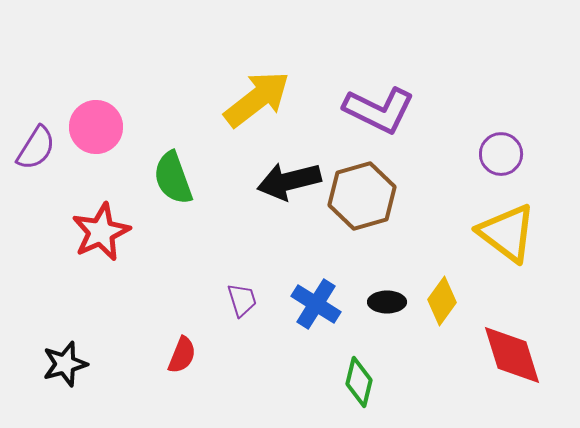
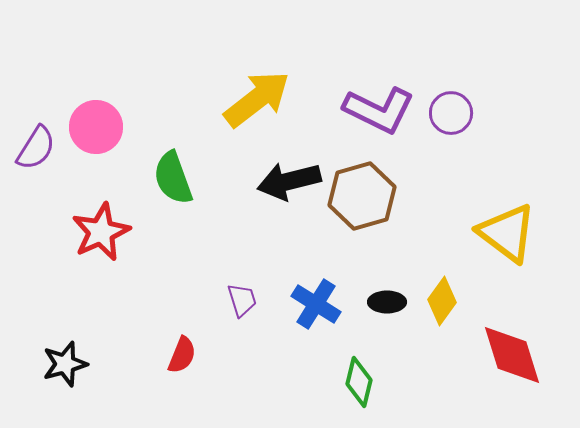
purple circle: moved 50 px left, 41 px up
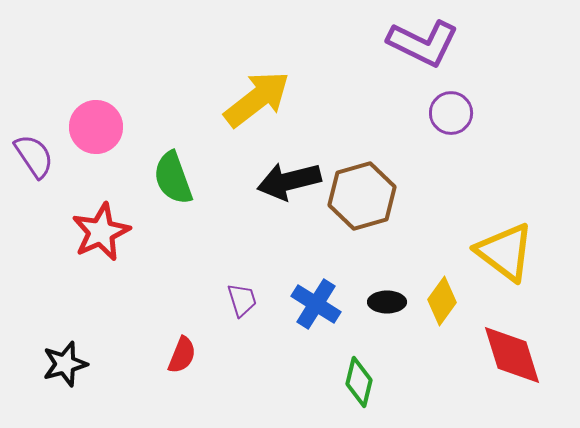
purple L-shape: moved 44 px right, 67 px up
purple semicircle: moved 2 px left, 8 px down; rotated 66 degrees counterclockwise
yellow triangle: moved 2 px left, 19 px down
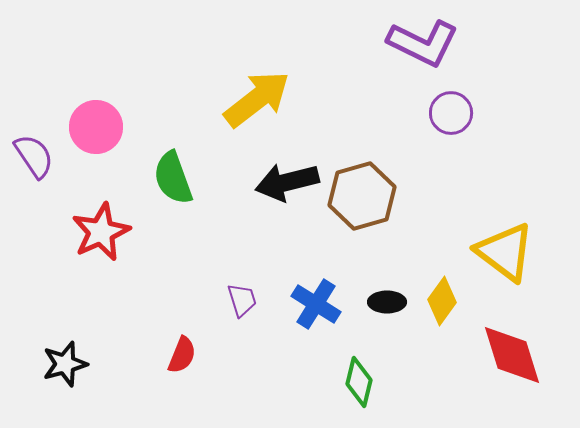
black arrow: moved 2 px left, 1 px down
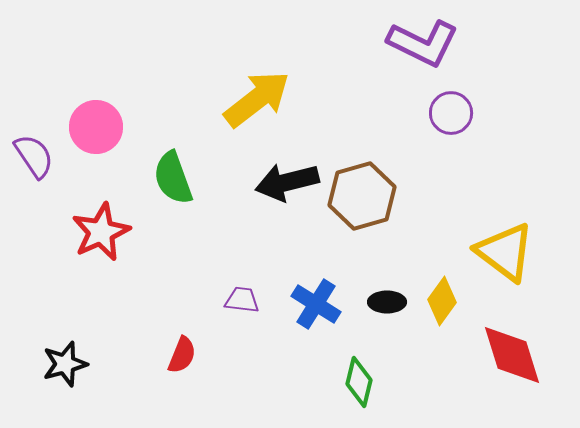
purple trapezoid: rotated 66 degrees counterclockwise
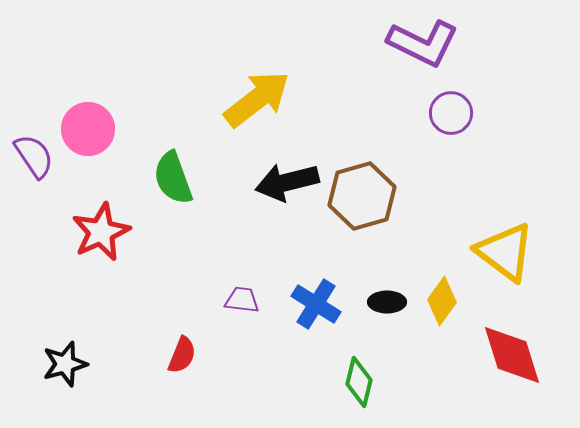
pink circle: moved 8 px left, 2 px down
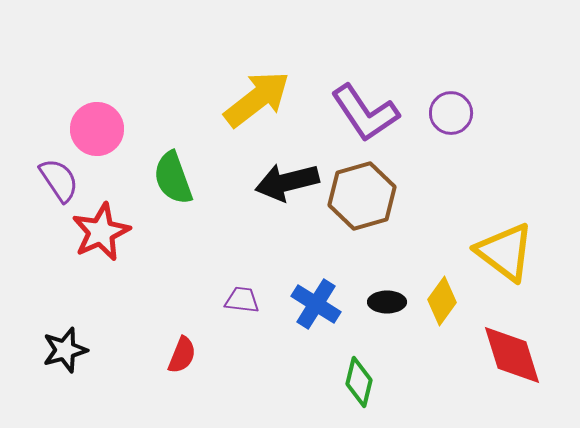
purple L-shape: moved 58 px left, 70 px down; rotated 30 degrees clockwise
pink circle: moved 9 px right
purple semicircle: moved 25 px right, 24 px down
black star: moved 14 px up
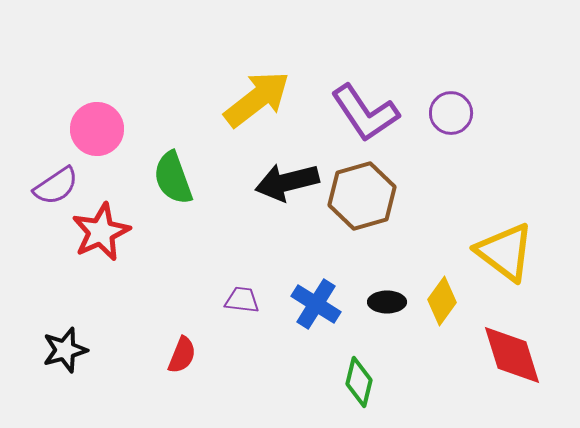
purple semicircle: moved 3 px left, 6 px down; rotated 90 degrees clockwise
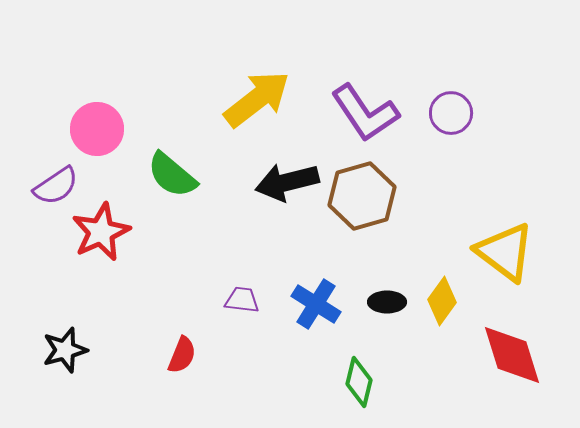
green semicircle: moved 1 px left, 3 px up; rotated 30 degrees counterclockwise
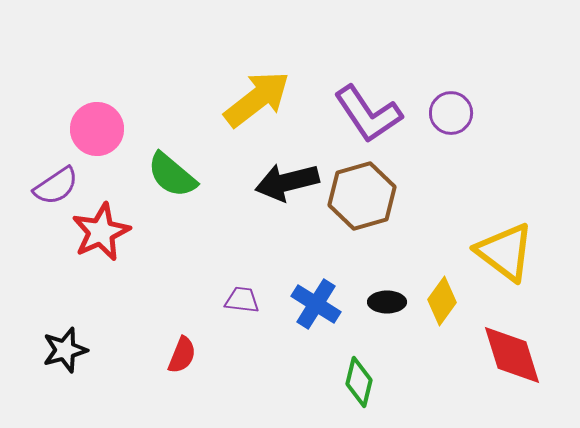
purple L-shape: moved 3 px right, 1 px down
